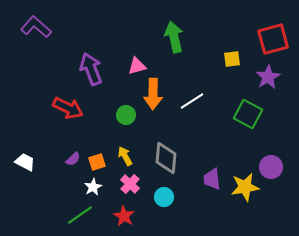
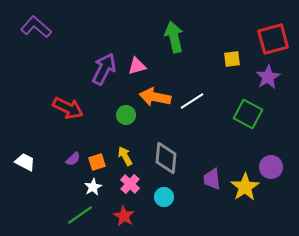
purple arrow: moved 13 px right; rotated 48 degrees clockwise
orange arrow: moved 2 px right, 3 px down; rotated 100 degrees clockwise
yellow star: rotated 24 degrees counterclockwise
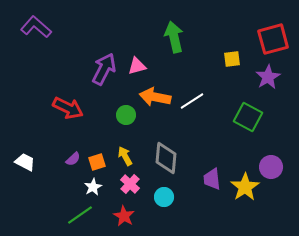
green square: moved 3 px down
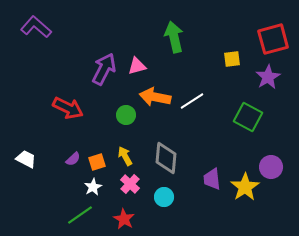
white trapezoid: moved 1 px right, 3 px up
red star: moved 3 px down
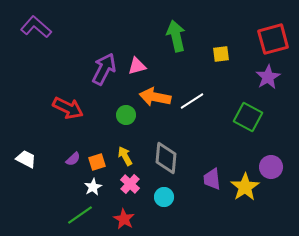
green arrow: moved 2 px right, 1 px up
yellow square: moved 11 px left, 5 px up
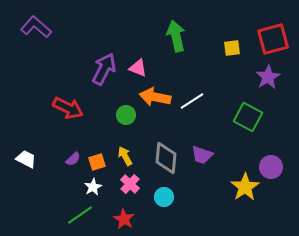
yellow square: moved 11 px right, 6 px up
pink triangle: moved 1 px right, 2 px down; rotated 36 degrees clockwise
purple trapezoid: moved 10 px left, 24 px up; rotated 65 degrees counterclockwise
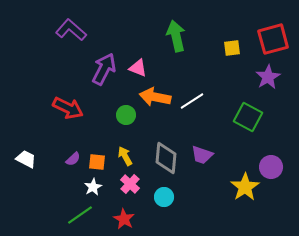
purple L-shape: moved 35 px right, 3 px down
orange square: rotated 24 degrees clockwise
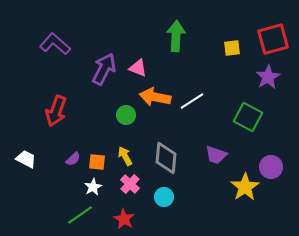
purple L-shape: moved 16 px left, 14 px down
green arrow: rotated 16 degrees clockwise
red arrow: moved 12 px left, 3 px down; rotated 84 degrees clockwise
purple trapezoid: moved 14 px right
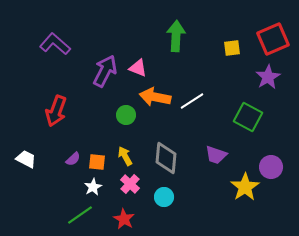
red square: rotated 8 degrees counterclockwise
purple arrow: moved 1 px right, 2 px down
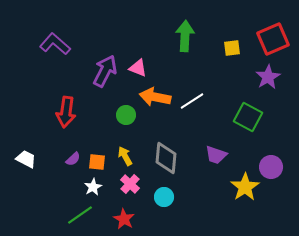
green arrow: moved 9 px right
red arrow: moved 10 px right, 1 px down; rotated 12 degrees counterclockwise
